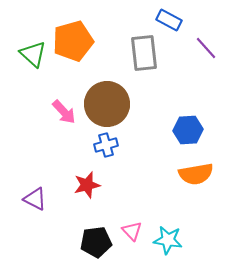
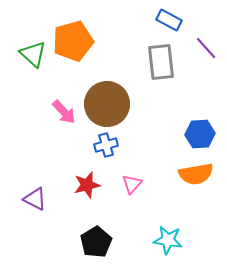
gray rectangle: moved 17 px right, 9 px down
blue hexagon: moved 12 px right, 4 px down
pink triangle: moved 47 px up; rotated 25 degrees clockwise
black pentagon: rotated 24 degrees counterclockwise
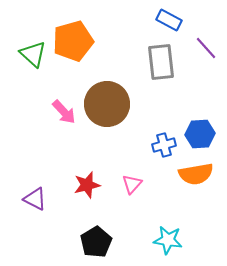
blue cross: moved 58 px right
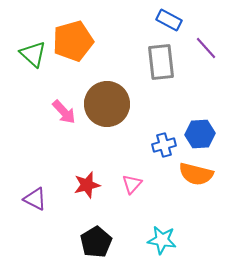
orange semicircle: rotated 24 degrees clockwise
cyan star: moved 6 px left
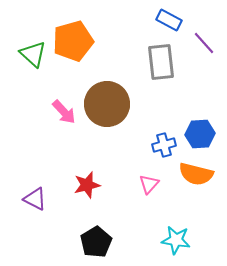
purple line: moved 2 px left, 5 px up
pink triangle: moved 17 px right
cyan star: moved 14 px right
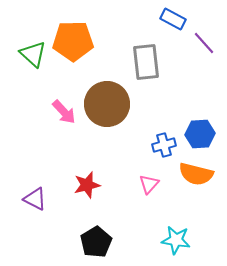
blue rectangle: moved 4 px right, 1 px up
orange pentagon: rotated 15 degrees clockwise
gray rectangle: moved 15 px left
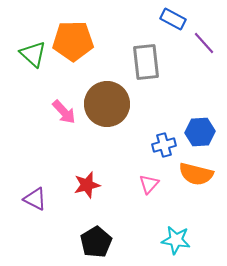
blue hexagon: moved 2 px up
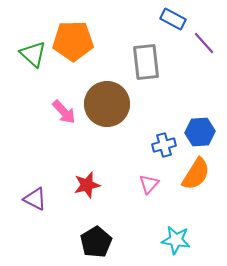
orange semicircle: rotated 72 degrees counterclockwise
